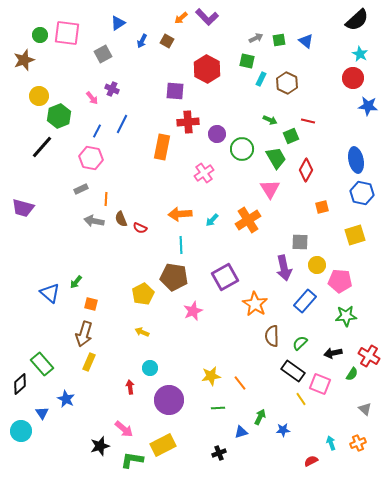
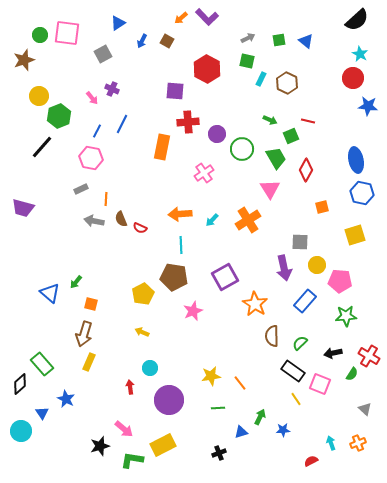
gray arrow at (256, 38): moved 8 px left
yellow line at (301, 399): moved 5 px left
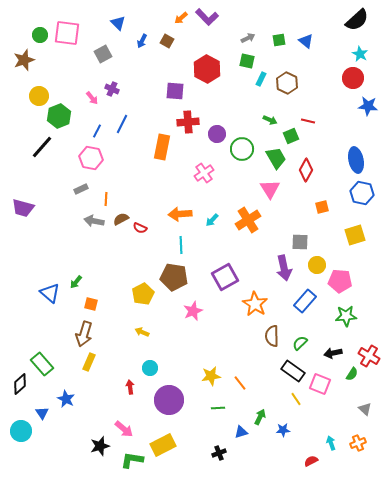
blue triangle at (118, 23): rotated 42 degrees counterclockwise
brown semicircle at (121, 219): rotated 84 degrees clockwise
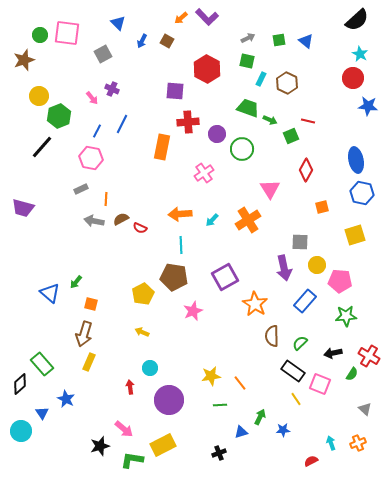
green trapezoid at (276, 158): moved 28 px left, 50 px up; rotated 40 degrees counterclockwise
green line at (218, 408): moved 2 px right, 3 px up
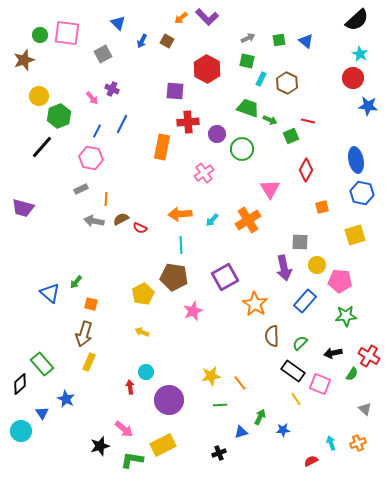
cyan circle at (150, 368): moved 4 px left, 4 px down
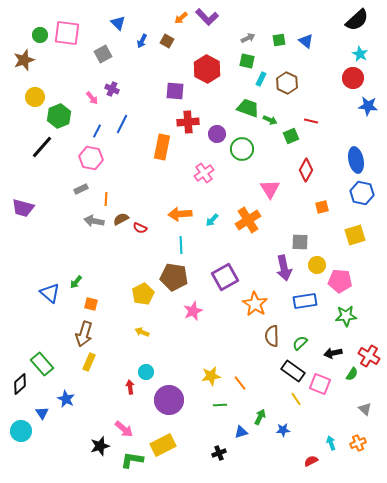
yellow circle at (39, 96): moved 4 px left, 1 px down
red line at (308, 121): moved 3 px right
blue rectangle at (305, 301): rotated 40 degrees clockwise
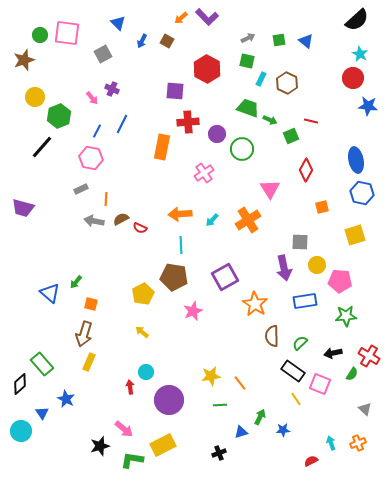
yellow arrow at (142, 332): rotated 16 degrees clockwise
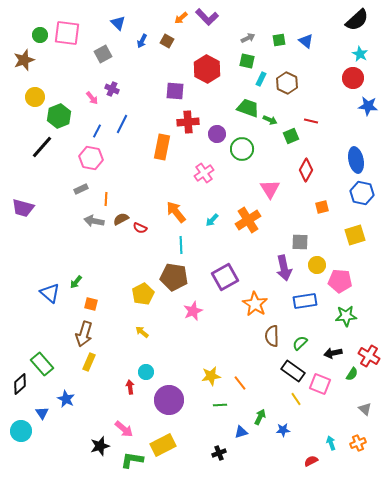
orange arrow at (180, 214): moved 4 px left, 2 px up; rotated 55 degrees clockwise
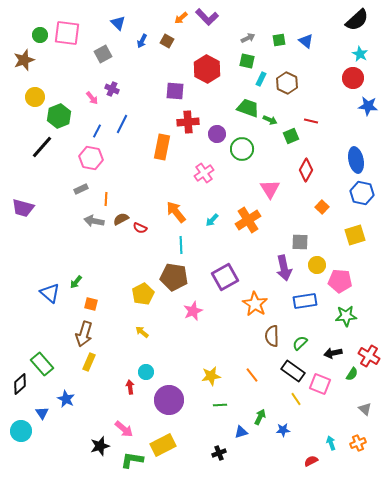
orange square at (322, 207): rotated 32 degrees counterclockwise
orange line at (240, 383): moved 12 px right, 8 px up
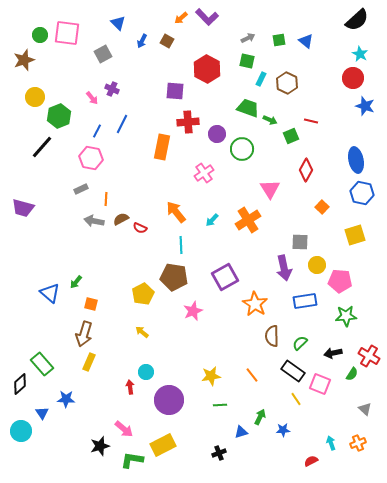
blue star at (368, 106): moved 3 px left; rotated 12 degrees clockwise
blue star at (66, 399): rotated 24 degrees counterclockwise
